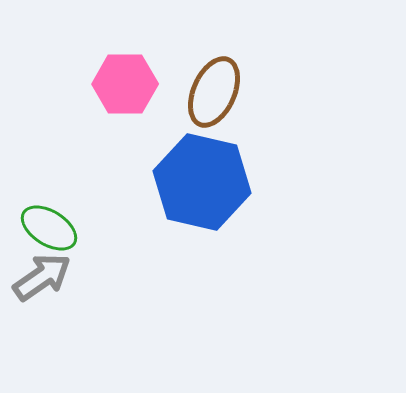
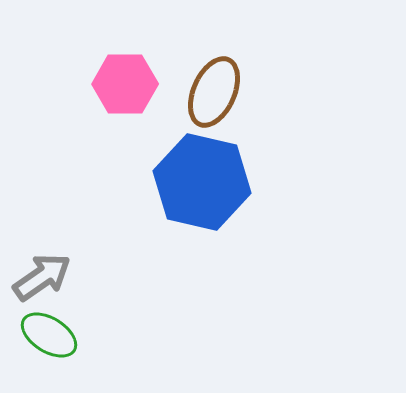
green ellipse: moved 107 px down
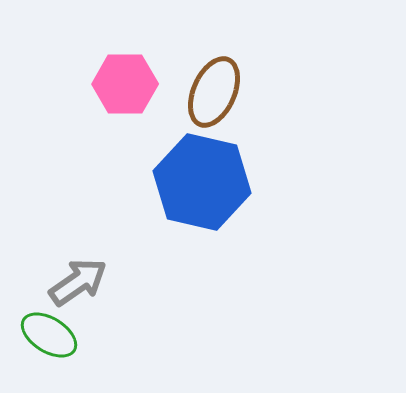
gray arrow: moved 36 px right, 5 px down
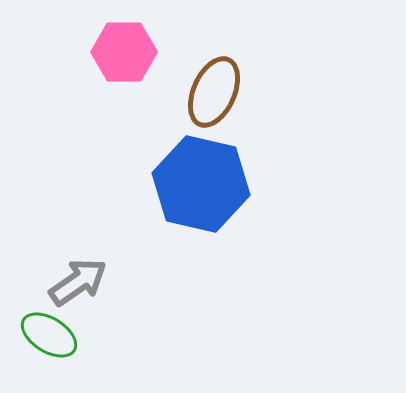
pink hexagon: moved 1 px left, 32 px up
blue hexagon: moved 1 px left, 2 px down
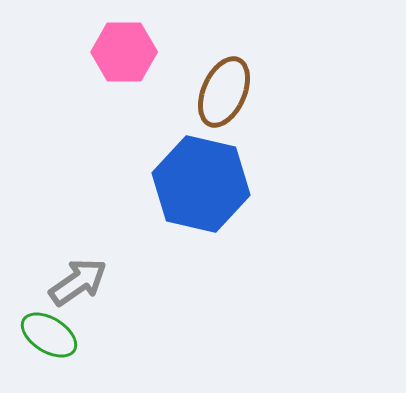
brown ellipse: moved 10 px right
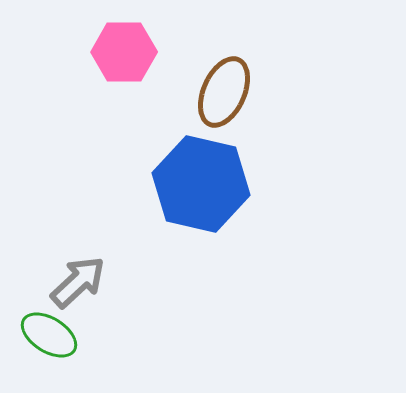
gray arrow: rotated 8 degrees counterclockwise
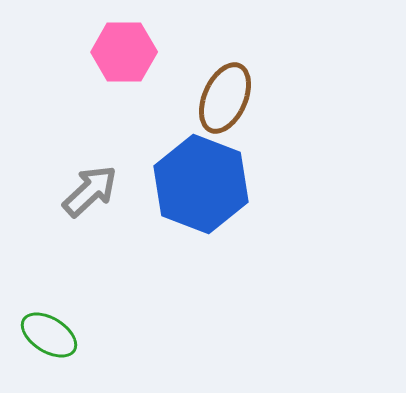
brown ellipse: moved 1 px right, 6 px down
blue hexagon: rotated 8 degrees clockwise
gray arrow: moved 12 px right, 91 px up
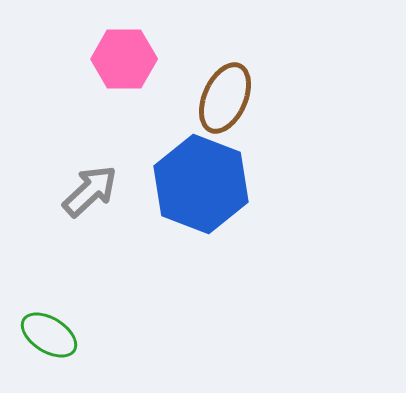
pink hexagon: moved 7 px down
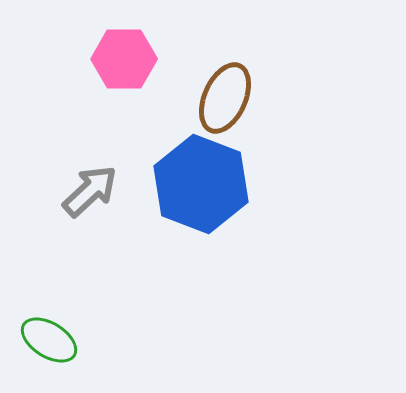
green ellipse: moved 5 px down
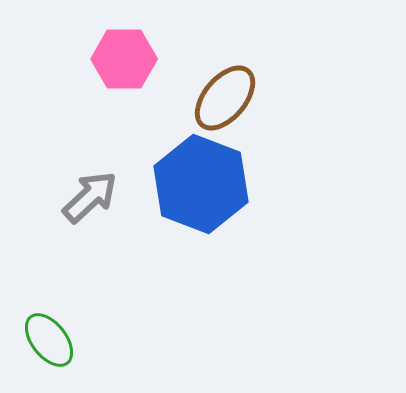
brown ellipse: rotated 16 degrees clockwise
gray arrow: moved 6 px down
green ellipse: rotated 20 degrees clockwise
